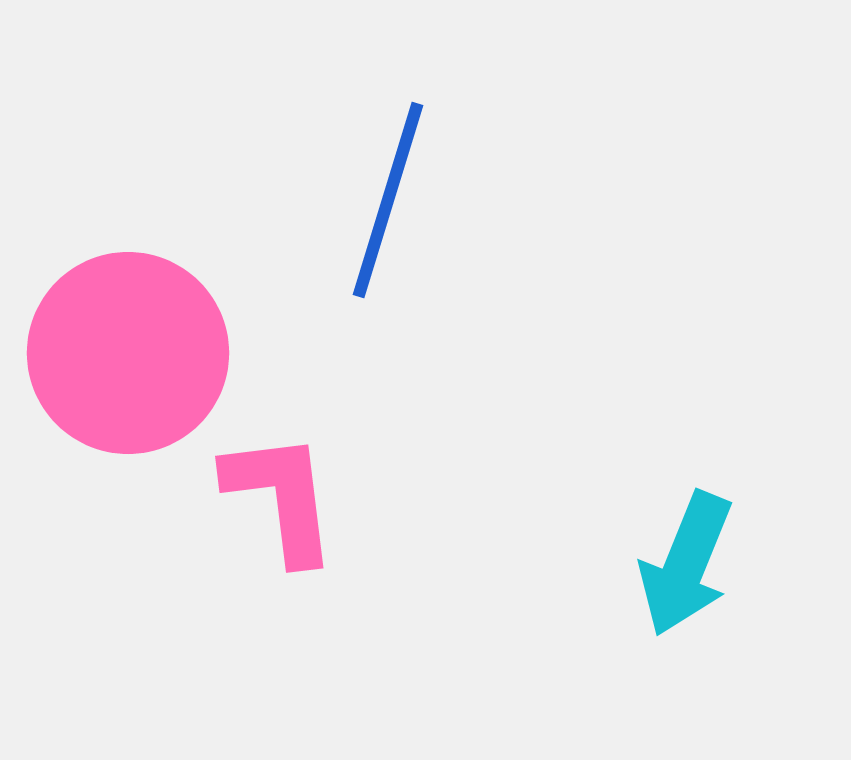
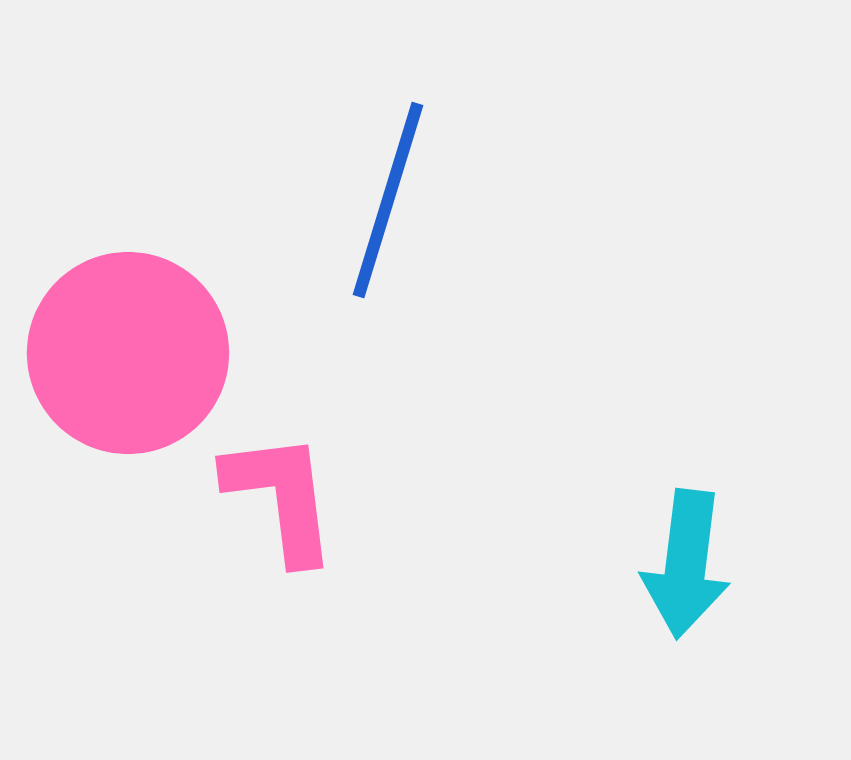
cyan arrow: rotated 15 degrees counterclockwise
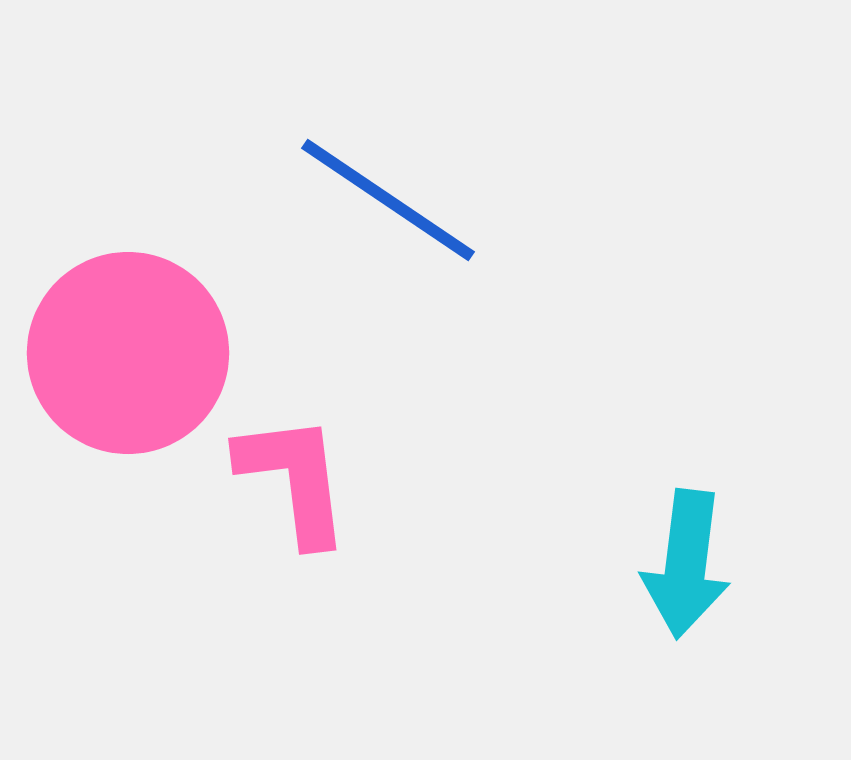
blue line: rotated 73 degrees counterclockwise
pink L-shape: moved 13 px right, 18 px up
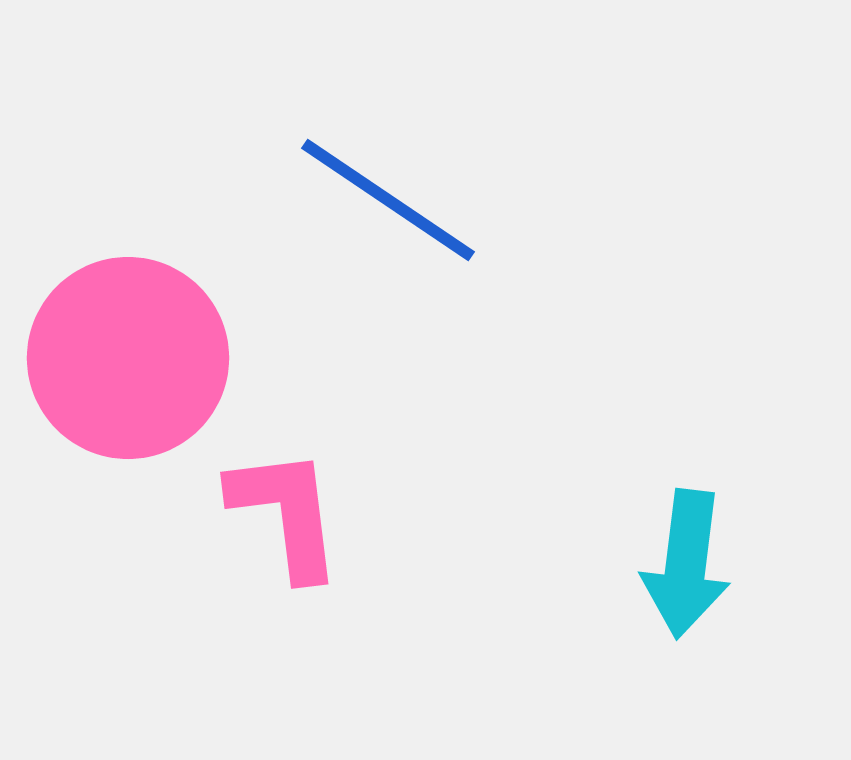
pink circle: moved 5 px down
pink L-shape: moved 8 px left, 34 px down
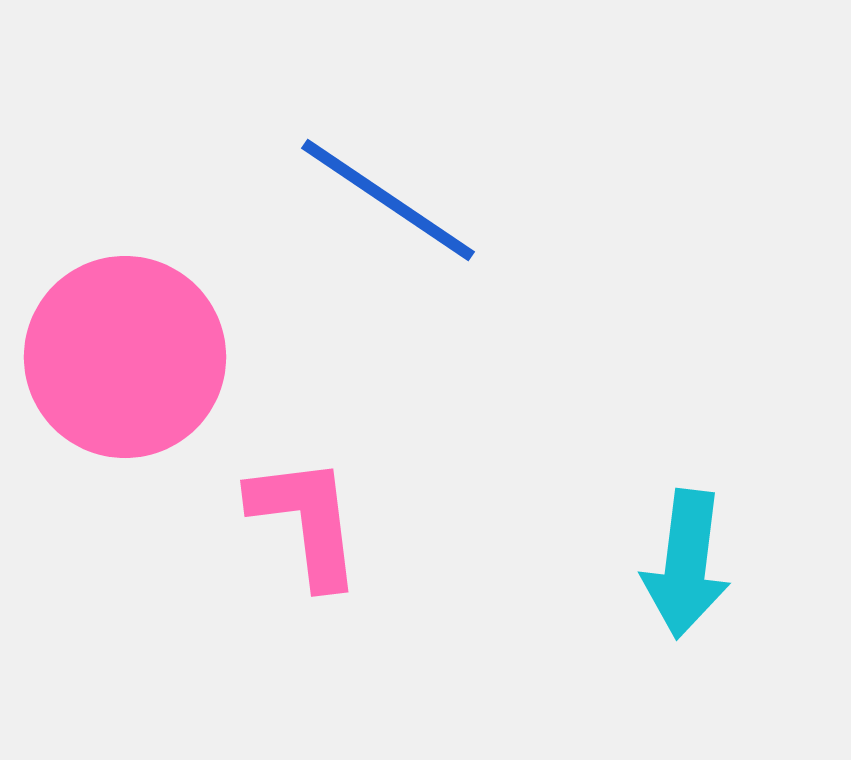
pink circle: moved 3 px left, 1 px up
pink L-shape: moved 20 px right, 8 px down
